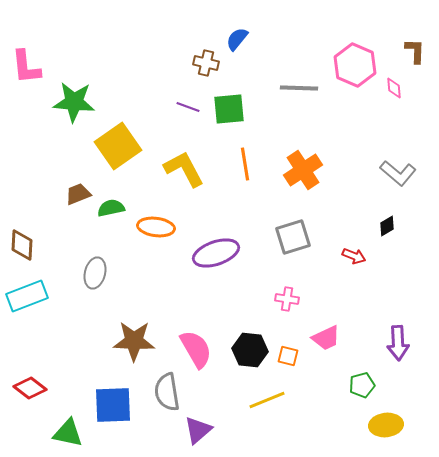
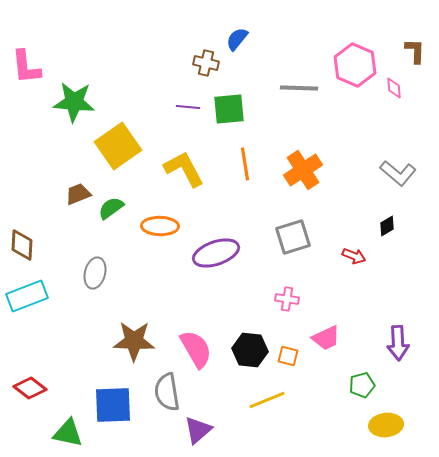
purple line: rotated 15 degrees counterclockwise
green semicircle: rotated 24 degrees counterclockwise
orange ellipse: moved 4 px right, 1 px up; rotated 6 degrees counterclockwise
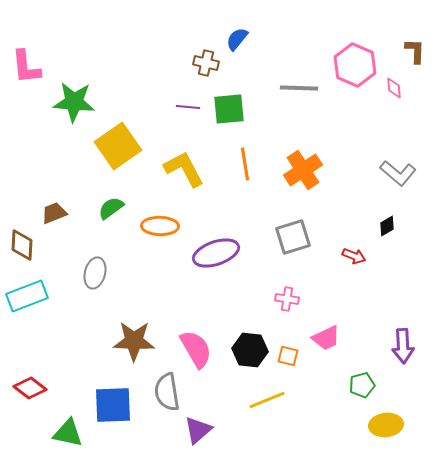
brown trapezoid: moved 24 px left, 19 px down
purple arrow: moved 5 px right, 3 px down
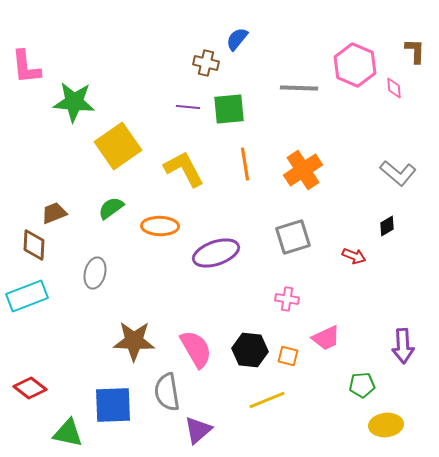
brown diamond: moved 12 px right
green pentagon: rotated 10 degrees clockwise
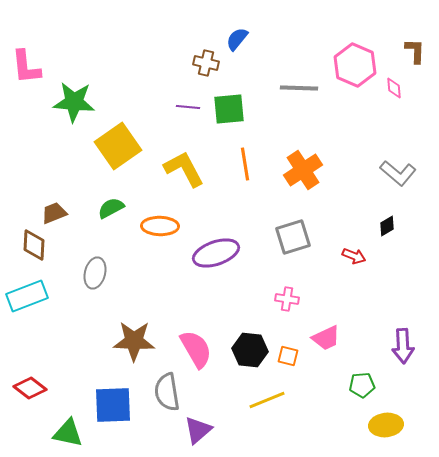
green semicircle: rotated 8 degrees clockwise
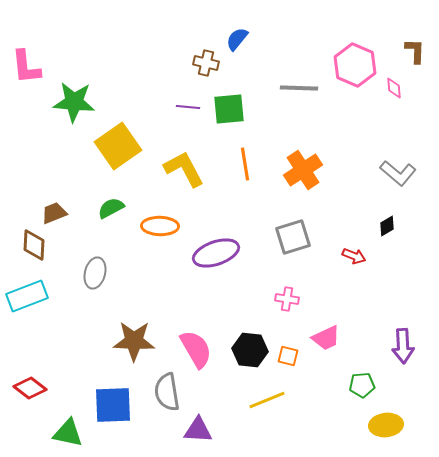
purple triangle: rotated 44 degrees clockwise
